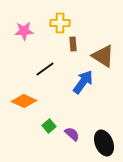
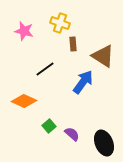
yellow cross: rotated 18 degrees clockwise
pink star: rotated 18 degrees clockwise
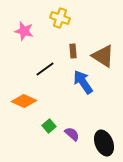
yellow cross: moved 5 px up
brown rectangle: moved 7 px down
blue arrow: rotated 70 degrees counterclockwise
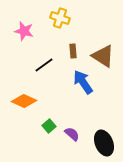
black line: moved 1 px left, 4 px up
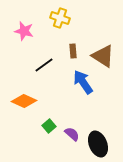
black ellipse: moved 6 px left, 1 px down
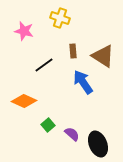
green square: moved 1 px left, 1 px up
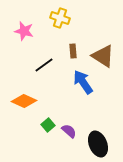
purple semicircle: moved 3 px left, 3 px up
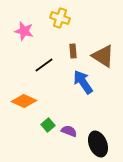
purple semicircle: rotated 21 degrees counterclockwise
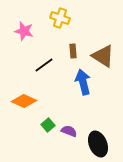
blue arrow: rotated 20 degrees clockwise
